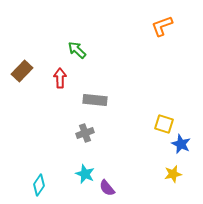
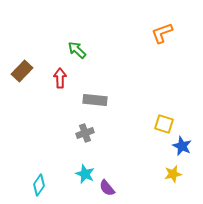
orange L-shape: moved 7 px down
blue star: moved 1 px right, 2 px down
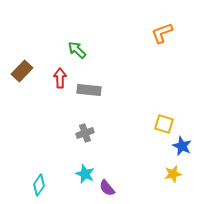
gray rectangle: moved 6 px left, 10 px up
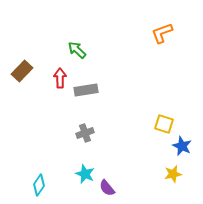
gray rectangle: moved 3 px left; rotated 15 degrees counterclockwise
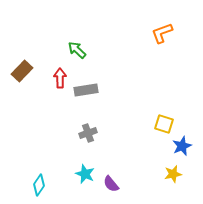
gray cross: moved 3 px right
blue star: rotated 24 degrees clockwise
purple semicircle: moved 4 px right, 4 px up
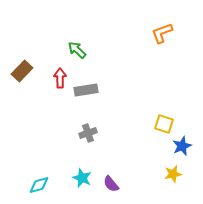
cyan star: moved 3 px left, 4 px down
cyan diamond: rotated 40 degrees clockwise
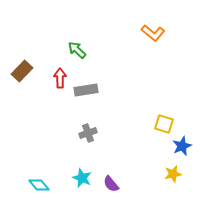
orange L-shape: moved 9 px left; rotated 120 degrees counterclockwise
cyan diamond: rotated 65 degrees clockwise
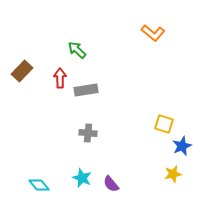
gray cross: rotated 24 degrees clockwise
